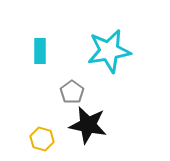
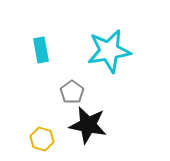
cyan rectangle: moved 1 px right, 1 px up; rotated 10 degrees counterclockwise
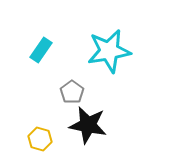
cyan rectangle: rotated 45 degrees clockwise
yellow hexagon: moved 2 px left
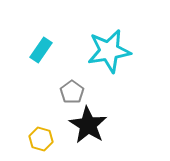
black star: rotated 21 degrees clockwise
yellow hexagon: moved 1 px right
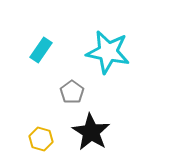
cyan star: moved 1 px left, 1 px down; rotated 21 degrees clockwise
black star: moved 3 px right, 7 px down
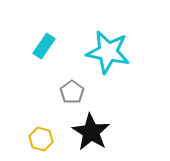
cyan rectangle: moved 3 px right, 4 px up
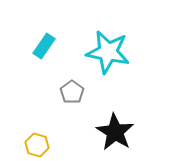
black star: moved 24 px right
yellow hexagon: moved 4 px left, 6 px down
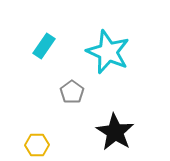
cyan star: rotated 12 degrees clockwise
yellow hexagon: rotated 15 degrees counterclockwise
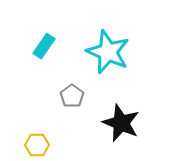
gray pentagon: moved 4 px down
black star: moved 6 px right, 9 px up; rotated 9 degrees counterclockwise
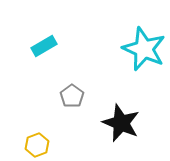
cyan rectangle: rotated 25 degrees clockwise
cyan star: moved 36 px right, 3 px up
yellow hexagon: rotated 20 degrees counterclockwise
